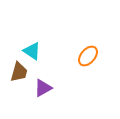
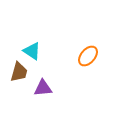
purple triangle: rotated 24 degrees clockwise
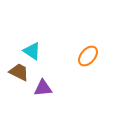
brown trapezoid: rotated 80 degrees counterclockwise
